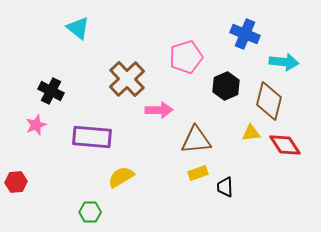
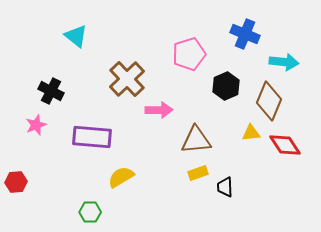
cyan triangle: moved 2 px left, 8 px down
pink pentagon: moved 3 px right, 3 px up
brown diamond: rotated 9 degrees clockwise
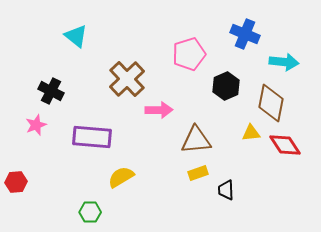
brown diamond: moved 2 px right, 2 px down; rotated 12 degrees counterclockwise
black trapezoid: moved 1 px right, 3 px down
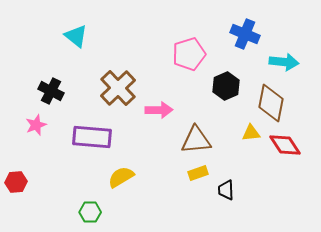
brown cross: moved 9 px left, 9 px down
